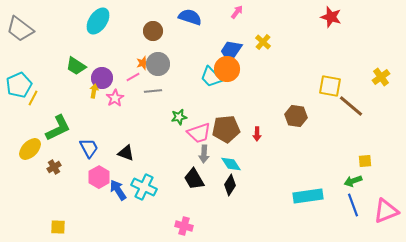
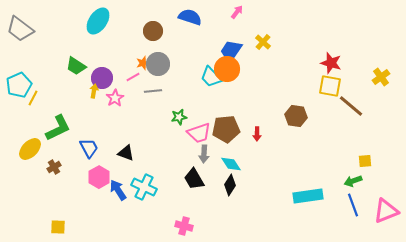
red star at (331, 17): moved 46 px down
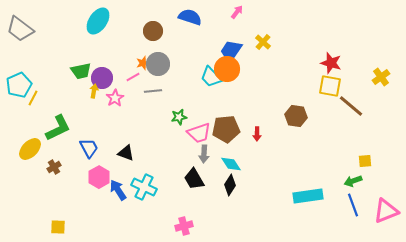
green trapezoid at (76, 66): moved 5 px right, 5 px down; rotated 45 degrees counterclockwise
pink cross at (184, 226): rotated 30 degrees counterclockwise
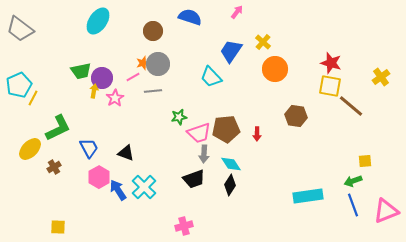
orange circle at (227, 69): moved 48 px right
black trapezoid at (194, 179): rotated 80 degrees counterclockwise
cyan cross at (144, 187): rotated 20 degrees clockwise
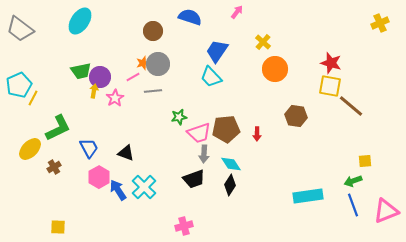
cyan ellipse at (98, 21): moved 18 px left
blue trapezoid at (231, 51): moved 14 px left
yellow cross at (381, 77): moved 1 px left, 54 px up; rotated 12 degrees clockwise
purple circle at (102, 78): moved 2 px left, 1 px up
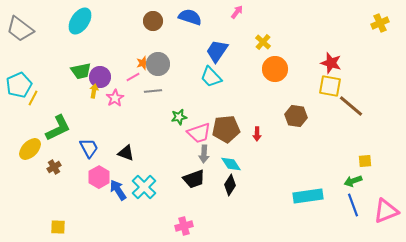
brown circle at (153, 31): moved 10 px up
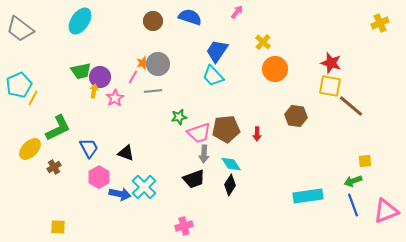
pink line at (133, 77): rotated 32 degrees counterclockwise
cyan trapezoid at (211, 77): moved 2 px right, 1 px up
blue arrow at (118, 190): moved 2 px right, 4 px down; rotated 135 degrees clockwise
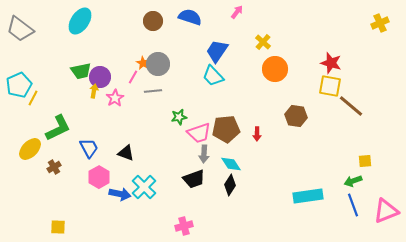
orange star at (143, 63): rotated 24 degrees counterclockwise
